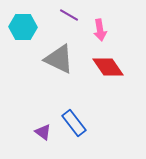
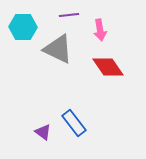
purple line: rotated 36 degrees counterclockwise
gray triangle: moved 1 px left, 10 px up
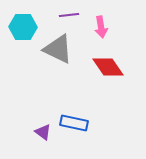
pink arrow: moved 1 px right, 3 px up
blue rectangle: rotated 40 degrees counterclockwise
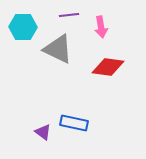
red diamond: rotated 48 degrees counterclockwise
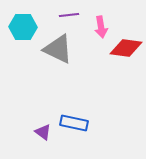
red diamond: moved 18 px right, 19 px up
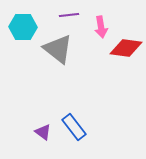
gray triangle: rotated 12 degrees clockwise
blue rectangle: moved 4 px down; rotated 40 degrees clockwise
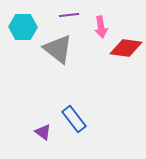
blue rectangle: moved 8 px up
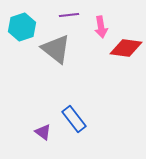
cyan hexagon: moved 1 px left; rotated 20 degrees counterclockwise
gray triangle: moved 2 px left
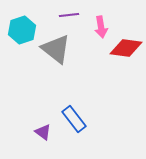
cyan hexagon: moved 3 px down
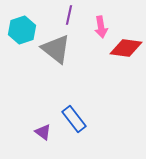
purple line: rotated 72 degrees counterclockwise
